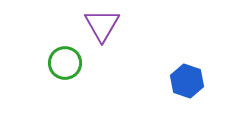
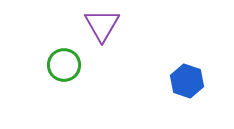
green circle: moved 1 px left, 2 px down
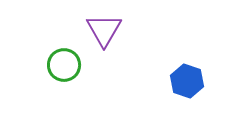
purple triangle: moved 2 px right, 5 px down
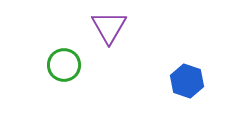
purple triangle: moved 5 px right, 3 px up
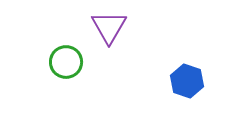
green circle: moved 2 px right, 3 px up
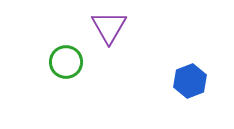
blue hexagon: moved 3 px right; rotated 20 degrees clockwise
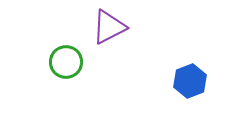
purple triangle: rotated 33 degrees clockwise
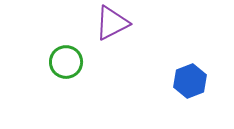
purple triangle: moved 3 px right, 4 px up
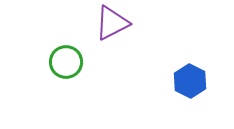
blue hexagon: rotated 12 degrees counterclockwise
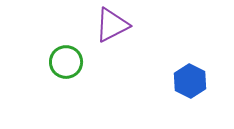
purple triangle: moved 2 px down
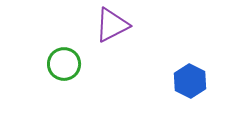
green circle: moved 2 px left, 2 px down
